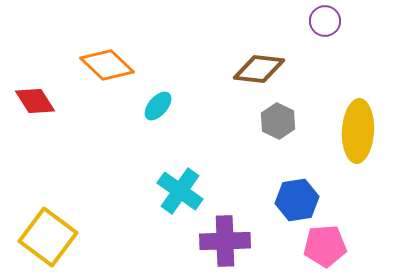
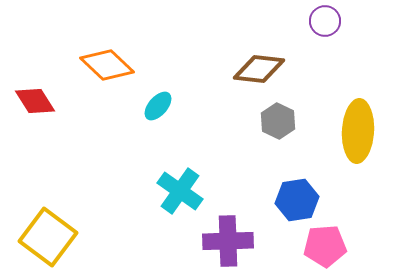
purple cross: moved 3 px right
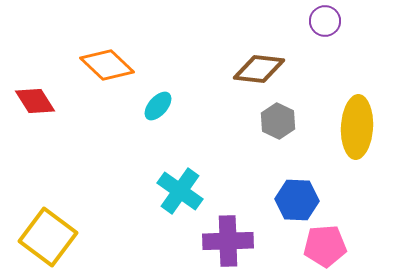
yellow ellipse: moved 1 px left, 4 px up
blue hexagon: rotated 12 degrees clockwise
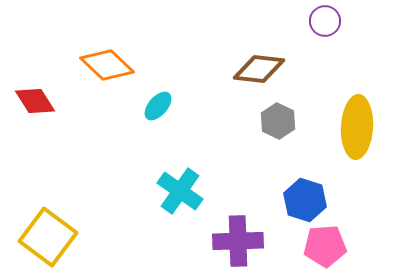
blue hexagon: moved 8 px right; rotated 15 degrees clockwise
purple cross: moved 10 px right
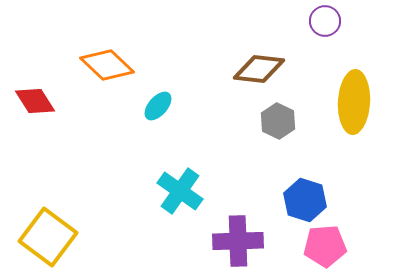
yellow ellipse: moved 3 px left, 25 px up
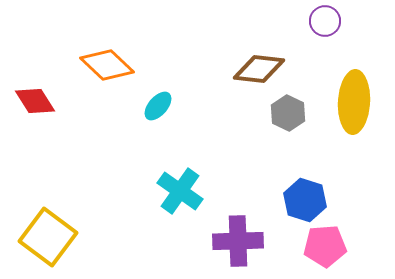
gray hexagon: moved 10 px right, 8 px up
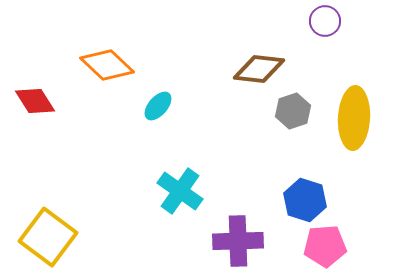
yellow ellipse: moved 16 px down
gray hexagon: moved 5 px right, 2 px up; rotated 16 degrees clockwise
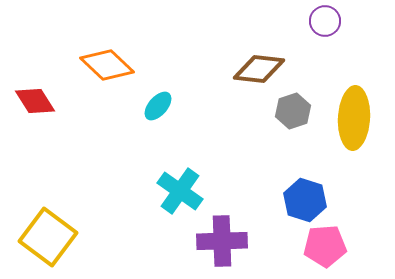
purple cross: moved 16 px left
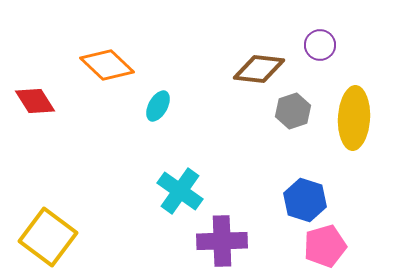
purple circle: moved 5 px left, 24 px down
cyan ellipse: rotated 12 degrees counterclockwise
pink pentagon: rotated 12 degrees counterclockwise
